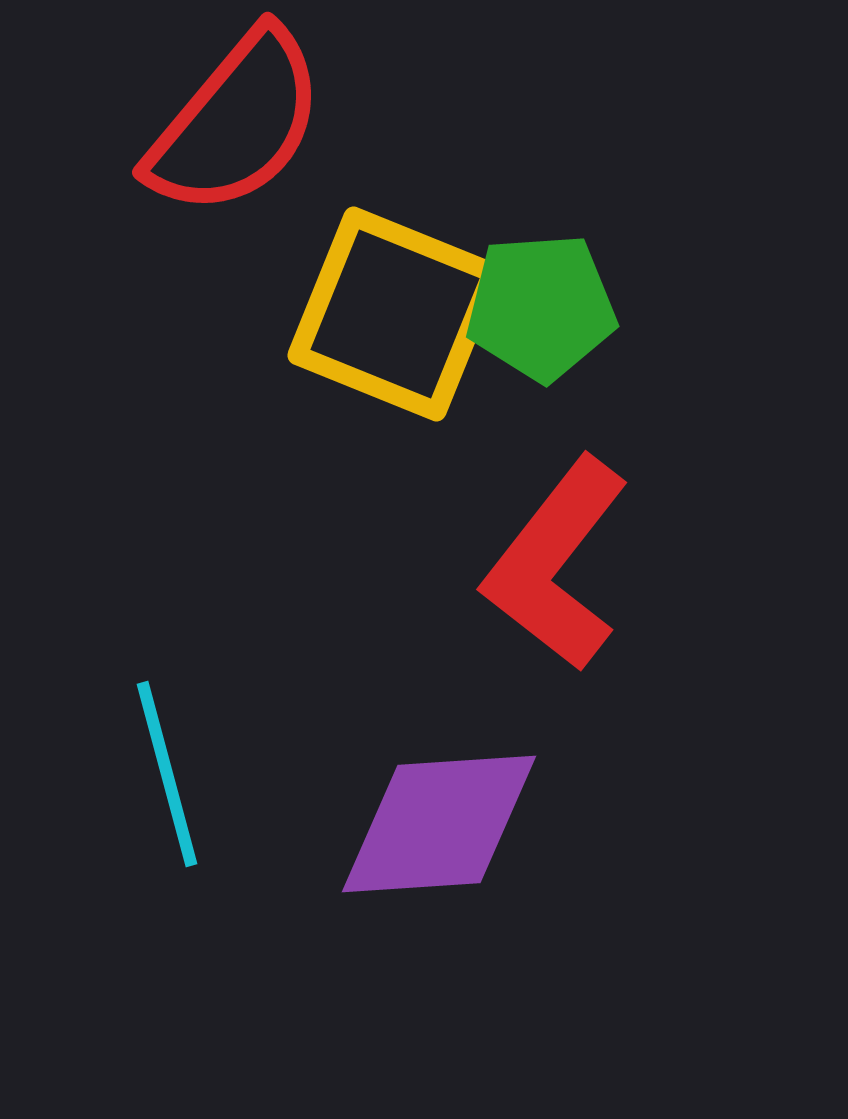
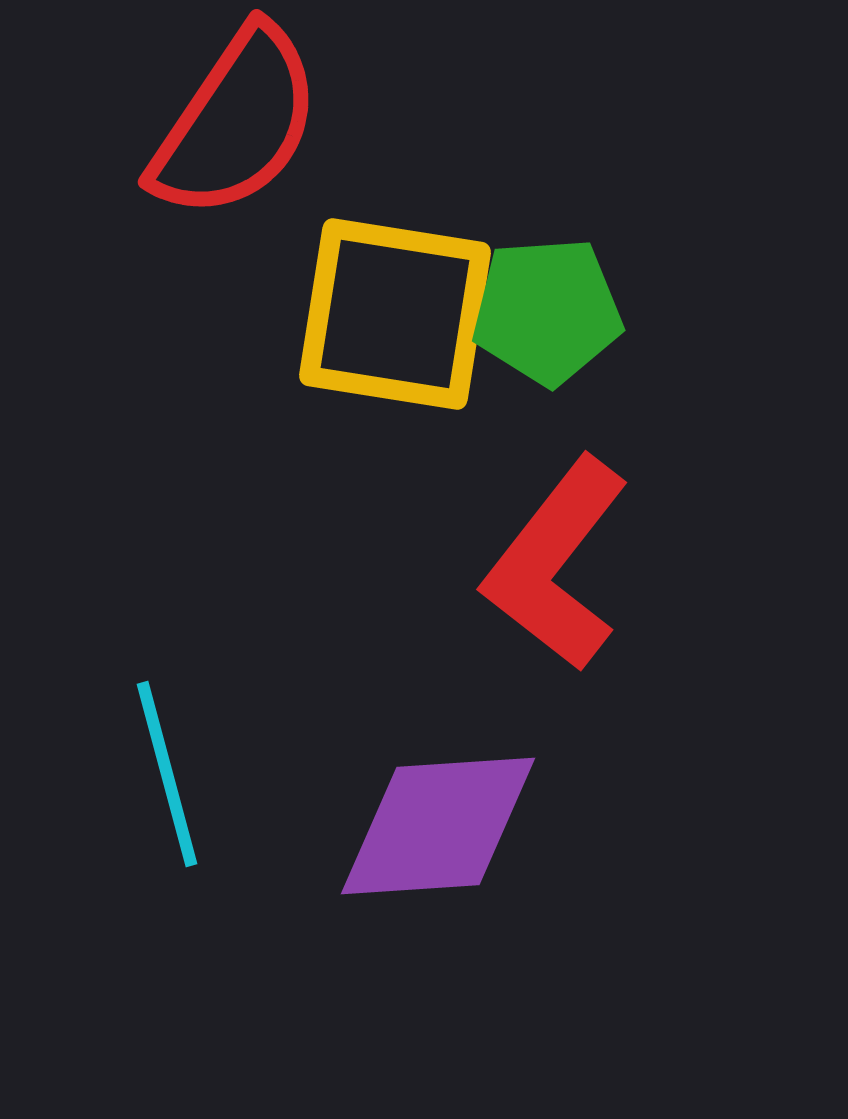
red semicircle: rotated 6 degrees counterclockwise
green pentagon: moved 6 px right, 4 px down
yellow square: rotated 13 degrees counterclockwise
purple diamond: moved 1 px left, 2 px down
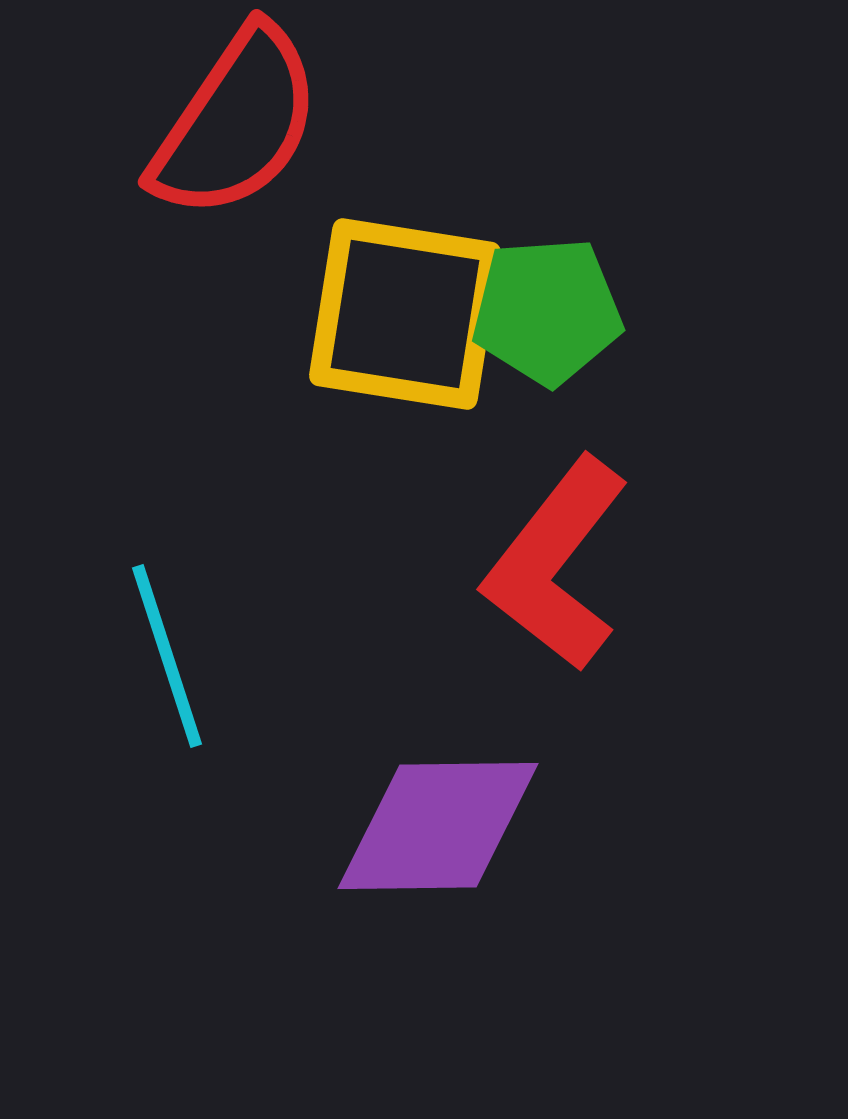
yellow square: moved 10 px right
cyan line: moved 118 px up; rotated 3 degrees counterclockwise
purple diamond: rotated 3 degrees clockwise
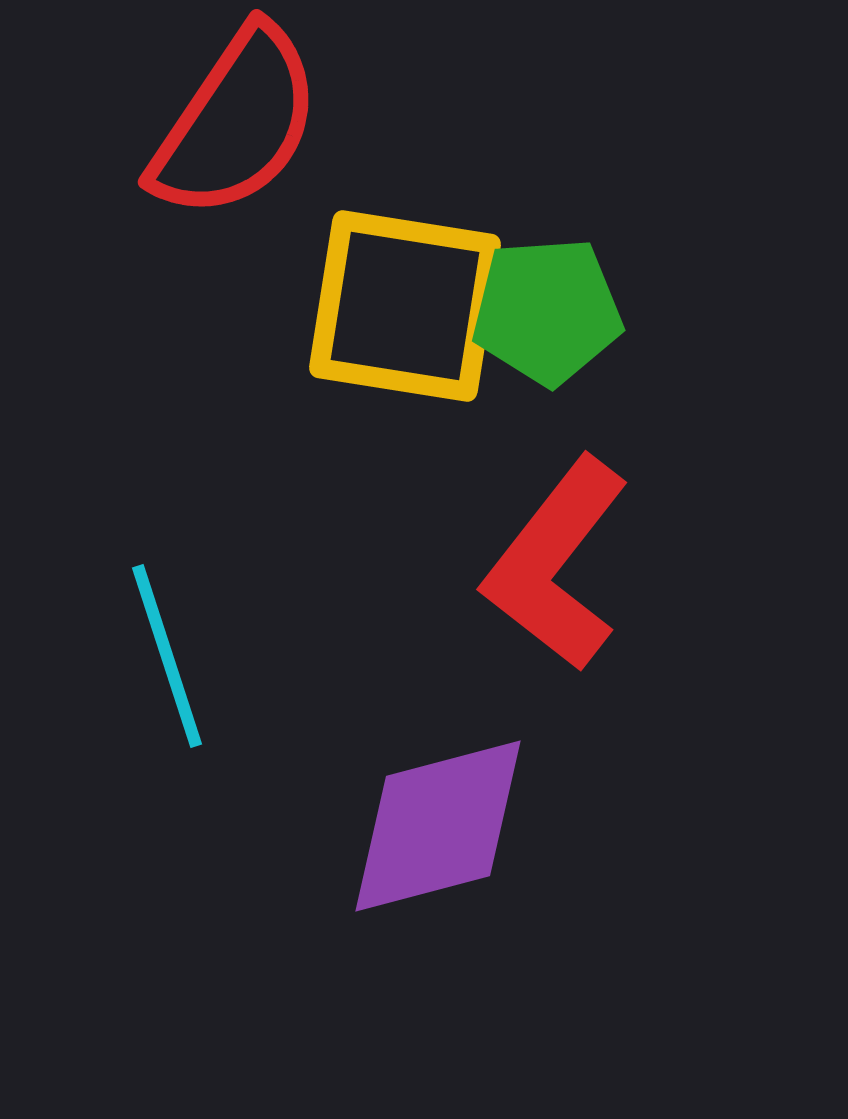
yellow square: moved 8 px up
purple diamond: rotated 14 degrees counterclockwise
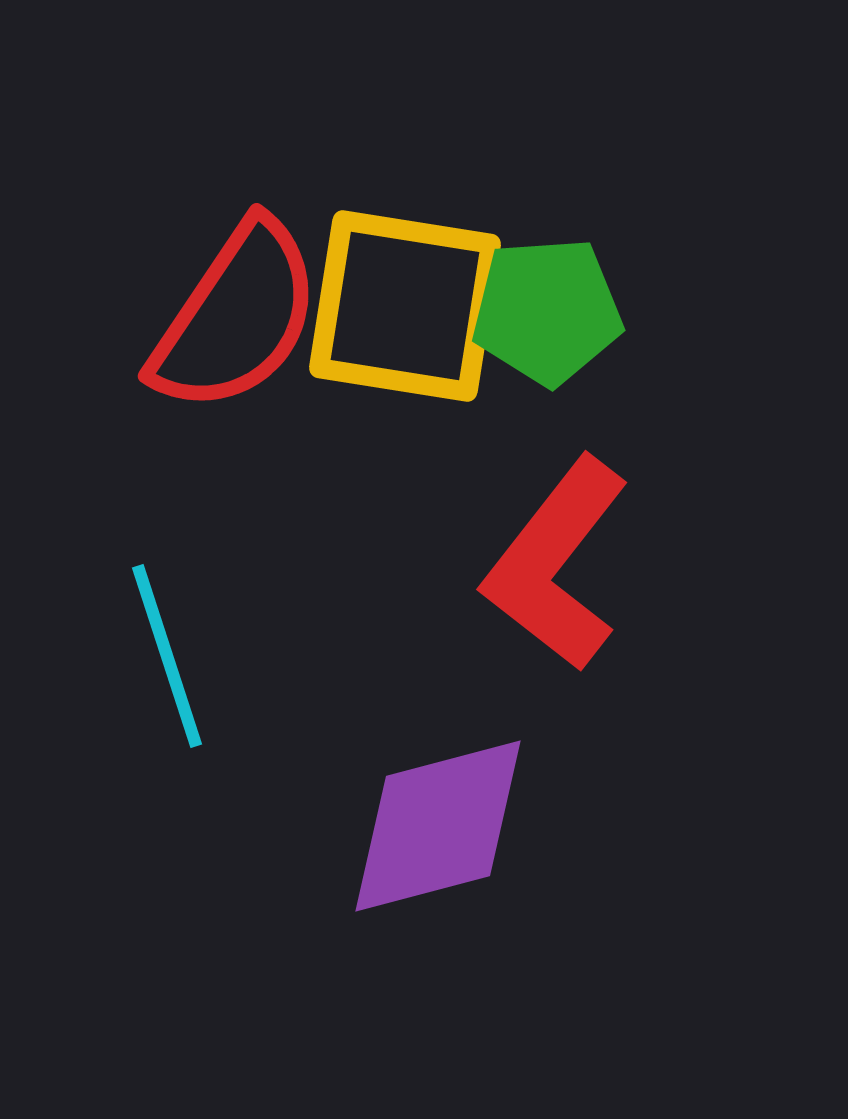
red semicircle: moved 194 px down
